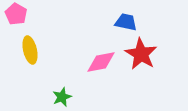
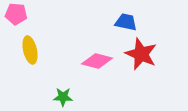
pink pentagon: rotated 25 degrees counterclockwise
red star: rotated 8 degrees counterclockwise
pink diamond: moved 4 px left, 1 px up; rotated 24 degrees clockwise
green star: moved 1 px right; rotated 24 degrees clockwise
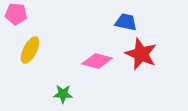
yellow ellipse: rotated 40 degrees clockwise
green star: moved 3 px up
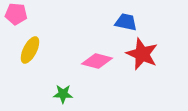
red star: moved 1 px right
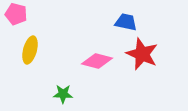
pink pentagon: rotated 10 degrees clockwise
yellow ellipse: rotated 12 degrees counterclockwise
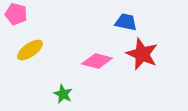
yellow ellipse: rotated 40 degrees clockwise
green star: rotated 24 degrees clockwise
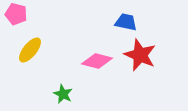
yellow ellipse: rotated 16 degrees counterclockwise
red star: moved 2 px left, 1 px down
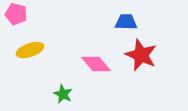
blue trapezoid: rotated 10 degrees counterclockwise
yellow ellipse: rotated 32 degrees clockwise
red star: moved 1 px right
pink diamond: moved 1 px left, 3 px down; rotated 36 degrees clockwise
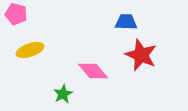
pink diamond: moved 3 px left, 7 px down
green star: rotated 18 degrees clockwise
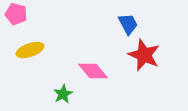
blue trapezoid: moved 2 px right, 2 px down; rotated 60 degrees clockwise
red star: moved 3 px right
